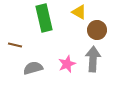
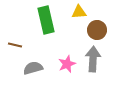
yellow triangle: rotated 35 degrees counterclockwise
green rectangle: moved 2 px right, 2 px down
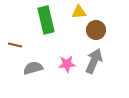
brown circle: moved 1 px left
gray arrow: moved 1 px right, 2 px down; rotated 20 degrees clockwise
pink star: rotated 18 degrees clockwise
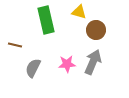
yellow triangle: rotated 21 degrees clockwise
gray arrow: moved 1 px left, 1 px down
gray semicircle: rotated 48 degrees counterclockwise
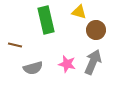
pink star: rotated 18 degrees clockwise
gray semicircle: rotated 132 degrees counterclockwise
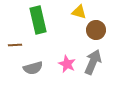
green rectangle: moved 8 px left
brown line: rotated 16 degrees counterclockwise
pink star: rotated 12 degrees clockwise
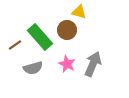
green rectangle: moved 2 px right, 17 px down; rotated 28 degrees counterclockwise
brown circle: moved 29 px left
brown line: rotated 32 degrees counterclockwise
gray arrow: moved 2 px down
